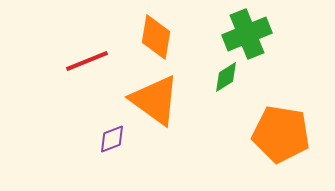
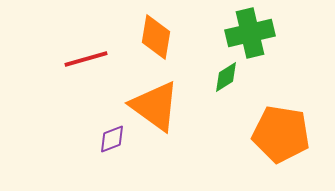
green cross: moved 3 px right, 1 px up; rotated 9 degrees clockwise
red line: moved 1 px left, 2 px up; rotated 6 degrees clockwise
orange triangle: moved 6 px down
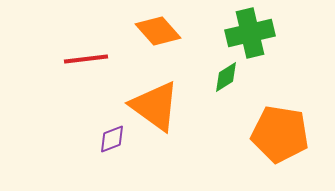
orange diamond: moved 2 px right, 6 px up; rotated 51 degrees counterclockwise
red line: rotated 9 degrees clockwise
orange pentagon: moved 1 px left
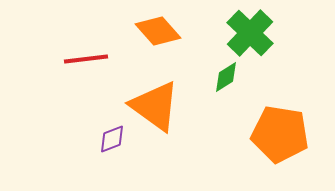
green cross: rotated 33 degrees counterclockwise
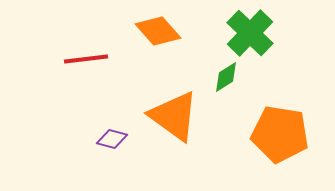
orange triangle: moved 19 px right, 10 px down
purple diamond: rotated 36 degrees clockwise
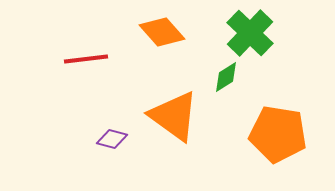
orange diamond: moved 4 px right, 1 px down
orange pentagon: moved 2 px left
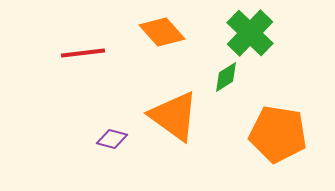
red line: moved 3 px left, 6 px up
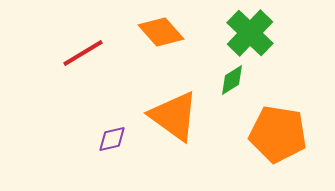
orange diamond: moved 1 px left
red line: rotated 24 degrees counterclockwise
green diamond: moved 6 px right, 3 px down
purple diamond: rotated 28 degrees counterclockwise
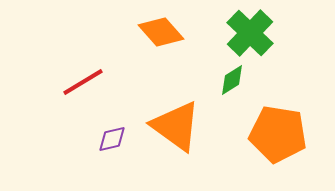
red line: moved 29 px down
orange triangle: moved 2 px right, 10 px down
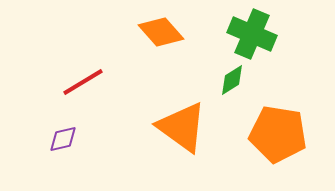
green cross: moved 2 px right, 1 px down; rotated 21 degrees counterclockwise
orange triangle: moved 6 px right, 1 px down
purple diamond: moved 49 px left
